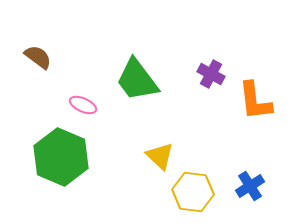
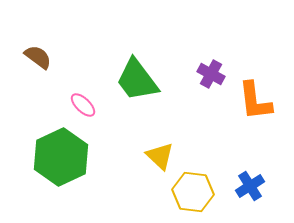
pink ellipse: rotated 20 degrees clockwise
green hexagon: rotated 12 degrees clockwise
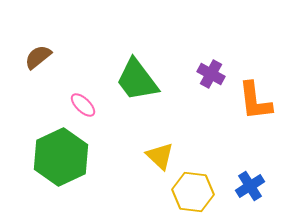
brown semicircle: rotated 76 degrees counterclockwise
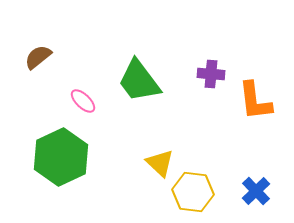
purple cross: rotated 24 degrees counterclockwise
green trapezoid: moved 2 px right, 1 px down
pink ellipse: moved 4 px up
yellow triangle: moved 7 px down
blue cross: moved 6 px right, 5 px down; rotated 12 degrees counterclockwise
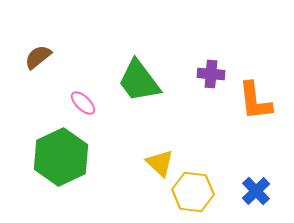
pink ellipse: moved 2 px down
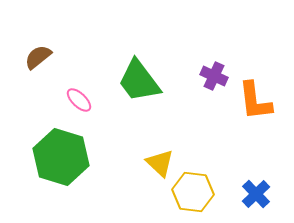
purple cross: moved 3 px right, 2 px down; rotated 20 degrees clockwise
pink ellipse: moved 4 px left, 3 px up
green hexagon: rotated 18 degrees counterclockwise
blue cross: moved 3 px down
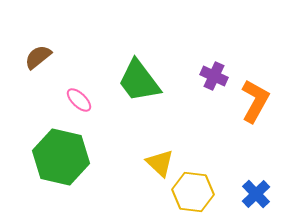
orange L-shape: rotated 144 degrees counterclockwise
green hexagon: rotated 4 degrees counterclockwise
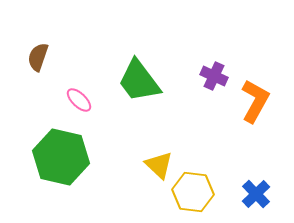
brown semicircle: rotated 32 degrees counterclockwise
yellow triangle: moved 1 px left, 2 px down
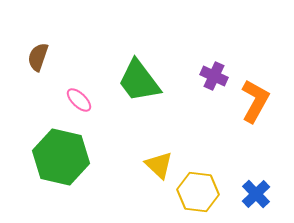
yellow hexagon: moved 5 px right
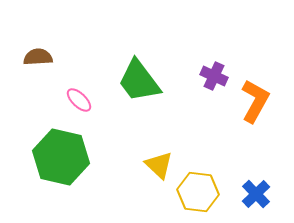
brown semicircle: rotated 68 degrees clockwise
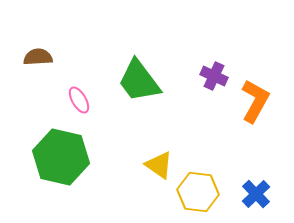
pink ellipse: rotated 16 degrees clockwise
yellow triangle: rotated 8 degrees counterclockwise
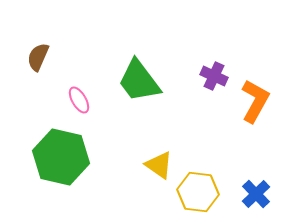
brown semicircle: rotated 64 degrees counterclockwise
